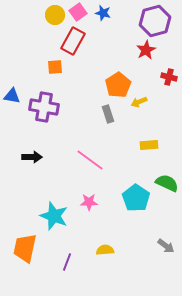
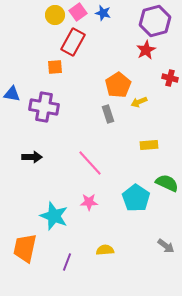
red rectangle: moved 1 px down
red cross: moved 1 px right, 1 px down
blue triangle: moved 2 px up
pink line: moved 3 px down; rotated 12 degrees clockwise
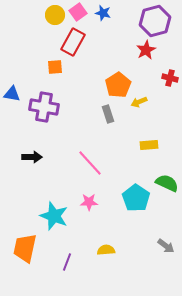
yellow semicircle: moved 1 px right
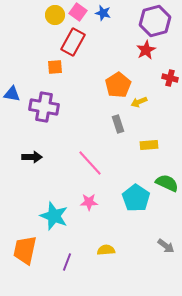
pink square: rotated 18 degrees counterclockwise
gray rectangle: moved 10 px right, 10 px down
orange trapezoid: moved 2 px down
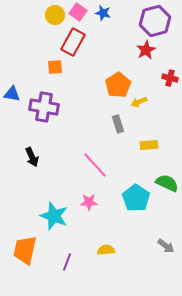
black arrow: rotated 66 degrees clockwise
pink line: moved 5 px right, 2 px down
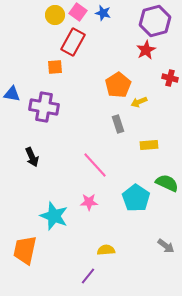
purple line: moved 21 px right, 14 px down; rotated 18 degrees clockwise
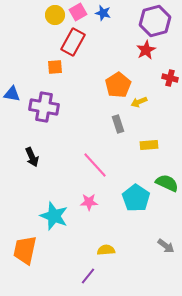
pink square: rotated 24 degrees clockwise
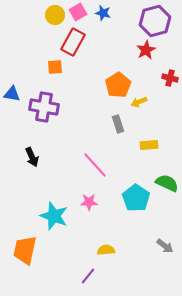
gray arrow: moved 1 px left
